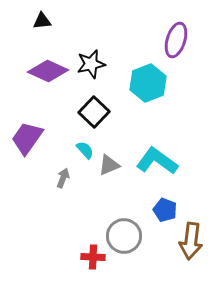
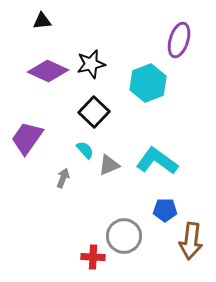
purple ellipse: moved 3 px right
blue pentagon: rotated 20 degrees counterclockwise
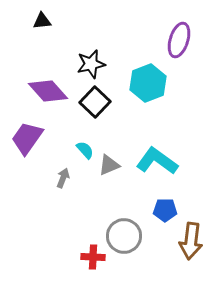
purple diamond: moved 20 px down; rotated 24 degrees clockwise
black square: moved 1 px right, 10 px up
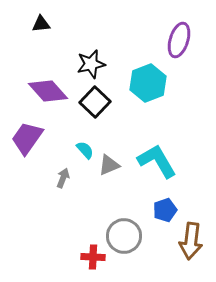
black triangle: moved 1 px left, 3 px down
cyan L-shape: rotated 24 degrees clockwise
blue pentagon: rotated 20 degrees counterclockwise
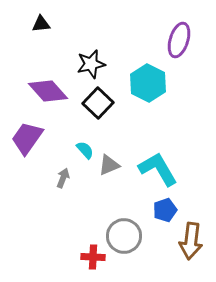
cyan hexagon: rotated 12 degrees counterclockwise
black square: moved 3 px right, 1 px down
cyan L-shape: moved 1 px right, 8 px down
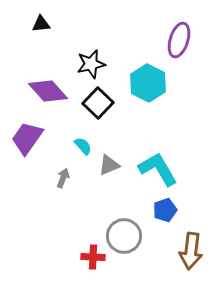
cyan semicircle: moved 2 px left, 4 px up
brown arrow: moved 10 px down
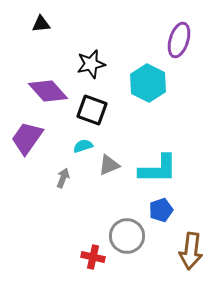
black square: moved 6 px left, 7 px down; rotated 24 degrees counterclockwise
cyan semicircle: rotated 66 degrees counterclockwise
cyan L-shape: rotated 120 degrees clockwise
blue pentagon: moved 4 px left
gray circle: moved 3 px right
red cross: rotated 10 degrees clockwise
